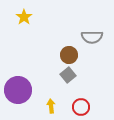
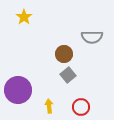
brown circle: moved 5 px left, 1 px up
yellow arrow: moved 2 px left
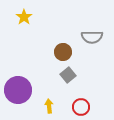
brown circle: moved 1 px left, 2 px up
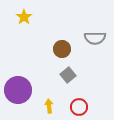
gray semicircle: moved 3 px right, 1 px down
brown circle: moved 1 px left, 3 px up
red circle: moved 2 px left
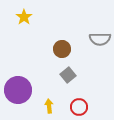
gray semicircle: moved 5 px right, 1 px down
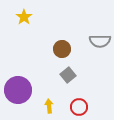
gray semicircle: moved 2 px down
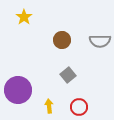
brown circle: moved 9 px up
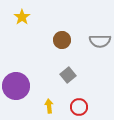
yellow star: moved 2 px left
purple circle: moved 2 px left, 4 px up
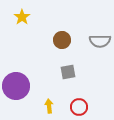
gray square: moved 3 px up; rotated 28 degrees clockwise
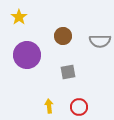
yellow star: moved 3 px left
brown circle: moved 1 px right, 4 px up
purple circle: moved 11 px right, 31 px up
